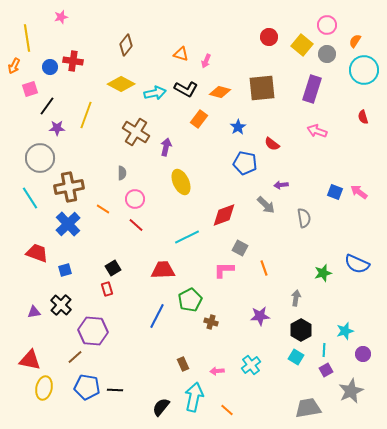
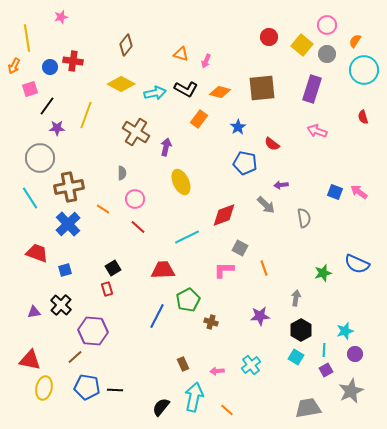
red line at (136, 225): moved 2 px right, 2 px down
green pentagon at (190, 300): moved 2 px left
purple circle at (363, 354): moved 8 px left
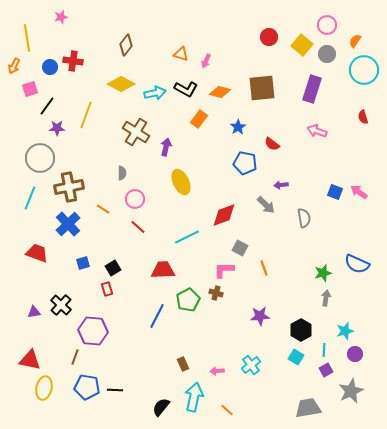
cyan line at (30, 198): rotated 55 degrees clockwise
blue square at (65, 270): moved 18 px right, 7 px up
gray arrow at (296, 298): moved 30 px right
brown cross at (211, 322): moved 5 px right, 29 px up
brown line at (75, 357): rotated 28 degrees counterclockwise
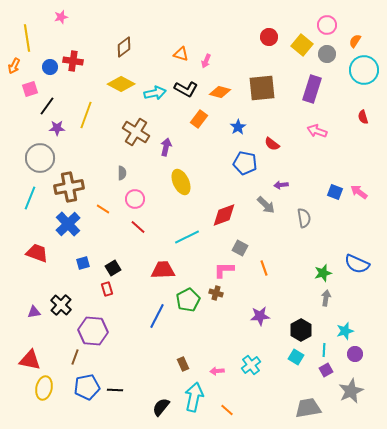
brown diamond at (126, 45): moved 2 px left, 2 px down; rotated 15 degrees clockwise
blue pentagon at (87, 387): rotated 20 degrees counterclockwise
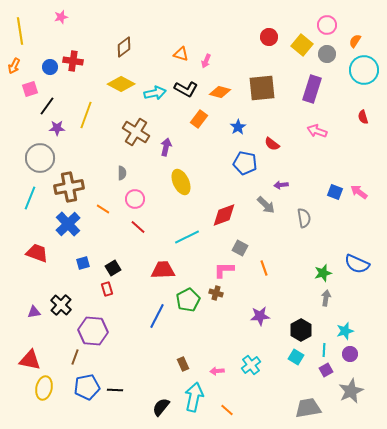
yellow line at (27, 38): moved 7 px left, 7 px up
purple circle at (355, 354): moved 5 px left
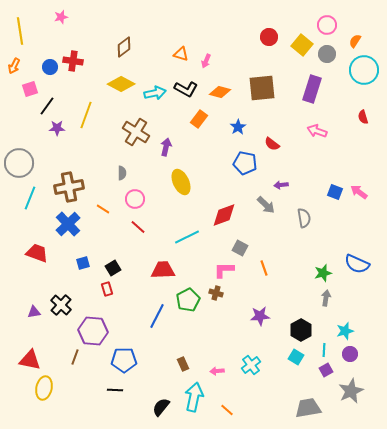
gray circle at (40, 158): moved 21 px left, 5 px down
blue pentagon at (87, 387): moved 37 px right, 27 px up; rotated 10 degrees clockwise
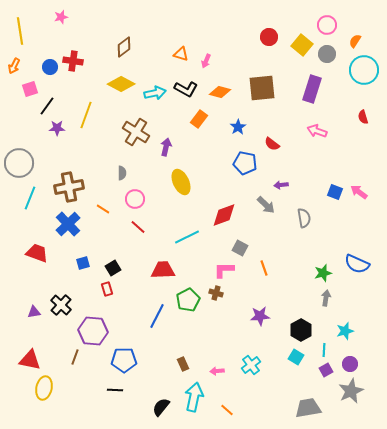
purple circle at (350, 354): moved 10 px down
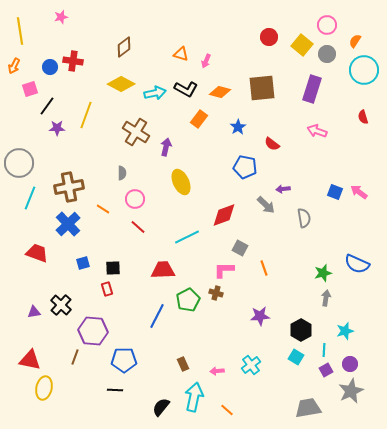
blue pentagon at (245, 163): moved 4 px down
purple arrow at (281, 185): moved 2 px right, 4 px down
black square at (113, 268): rotated 28 degrees clockwise
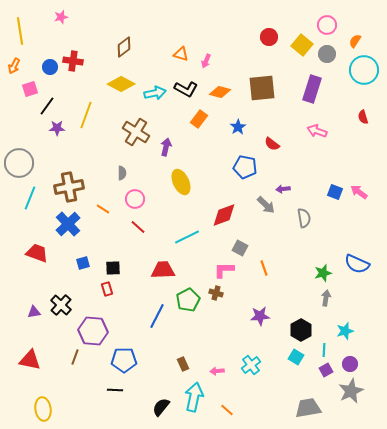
yellow ellipse at (44, 388): moved 1 px left, 21 px down; rotated 20 degrees counterclockwise
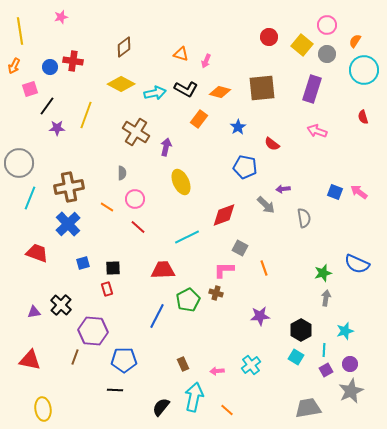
orange line at (103, 209): moved 4 px right, 2 px up
